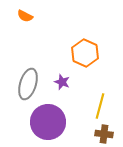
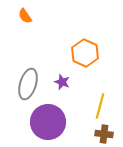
orange semicircle: rotated 28 degrees clockwise
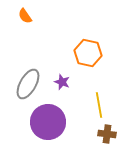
orange hexagon: moved 3 px right; rotated 12 degrees counterclockwise
gray ellipse: rotated 12 degrees clockwise
yellow line: moved 1 px left, 1 px up; rotated 25 degrees counterclockwise
brown cross: moved 3 px right
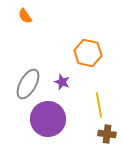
purple circle: moved 3 px up
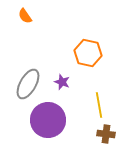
purple circle: moved 1 px down
brown cross: moved 1 px left
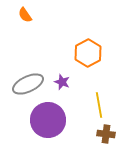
orange semicircle: moved 1 px up
orange hexagon: rotated 20 degrees clockwise
gray ellipse: rotated 36 degrees clockwise
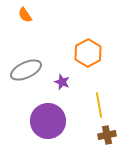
gray ellipse: moved 2 px left, 14 px up
purple circle: moved 1 px down
brown cross: moved 1 px right, 1 px down; rotated 18 degrees counterclockwise
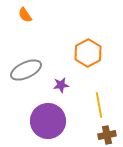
purple star: moved 1 px left, 3 px down; rotated 28 degrees counterclockwise
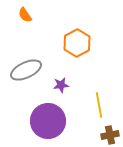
orange hexagon: moved 11 px left, 10 px up
brown cross: moved 3 px right
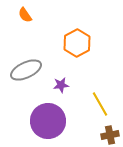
yellow line: moved 1 px right, 1 px up; rotated 20 degrees counterclockwise
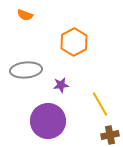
orange semicircle: rotated 35 degrees counterclockwise
orange hexagon: moved 3 px left, 1 px up
gray ellipse: rotated 20 degrees clockwise
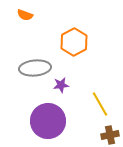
gray ellipse: moved 9 px right, 2 px up
